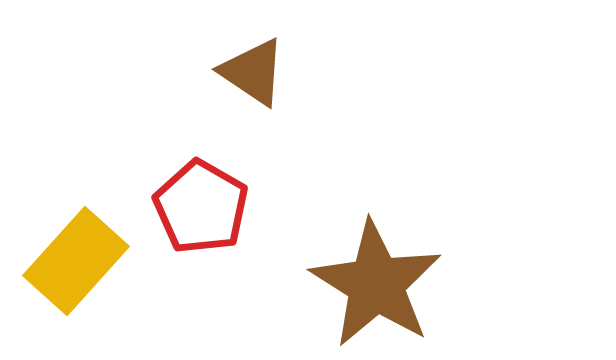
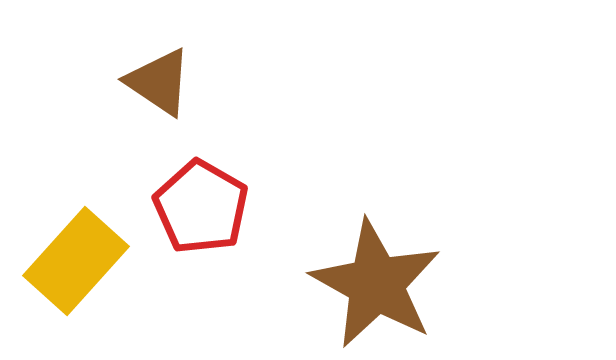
brown triangle: moved 94 px left, 10 px down
brown star: rotated 3 degrees counterclockwise
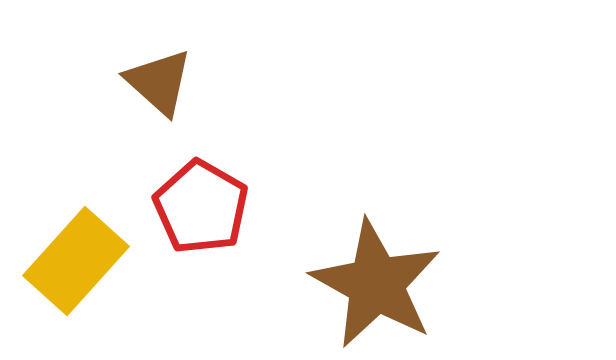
brown triangle: rotated 8 degrees clockwise
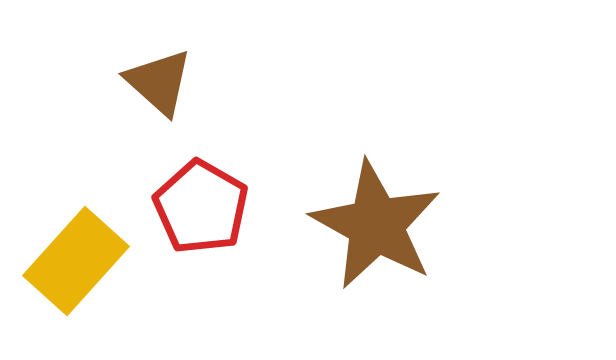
brown star: moved 59 px up
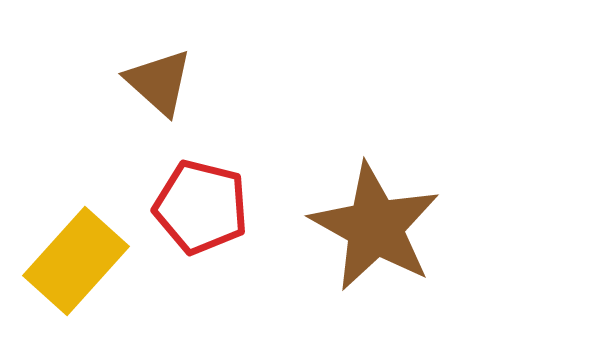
red pentagon: rotated 16 degrees counterclockwise
brown star: moved 1 px left, 2 px down
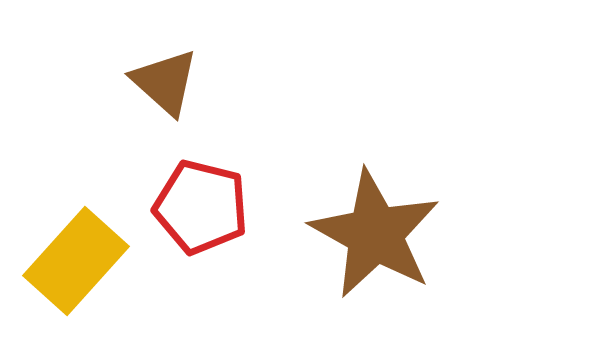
brown triangle: moved 6 px right
brown star: moved 7 px down
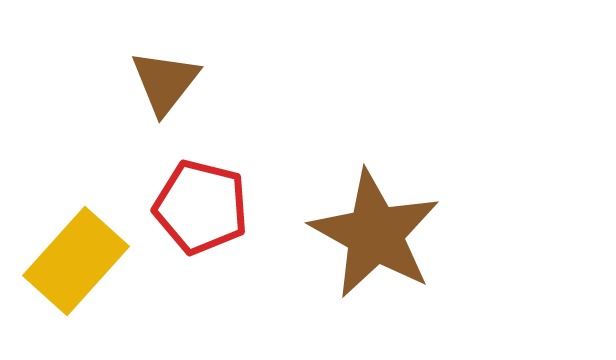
brown triangle: rotated 26 degrees clockwise
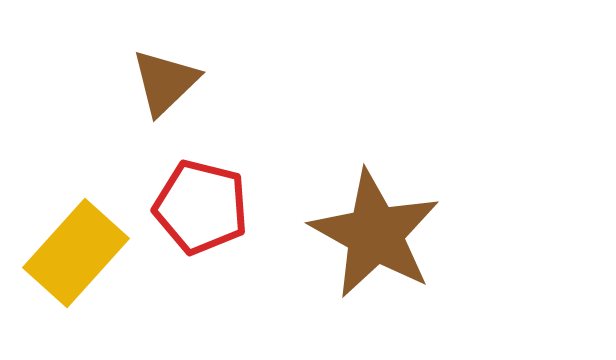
brown triangle: rotated 8 degrees clockwise
yellow rectangle: moved 8 px up
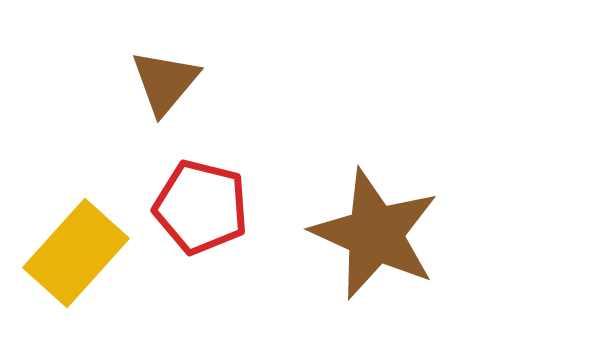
brown triangle: rotated 6 degrees counterclockwise
brown star: rotated 5 degrees counterclockwise
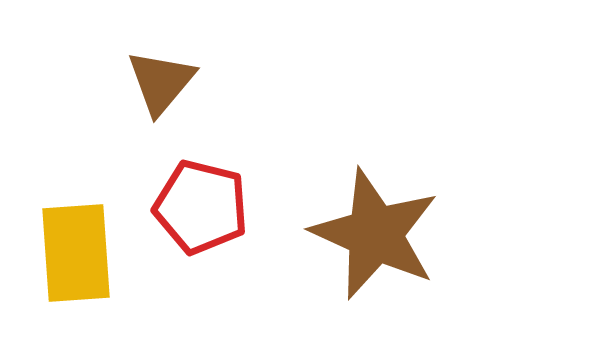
brown triangle: moved 4 px left
yellow rectangle: rotated 46 degrees counterclockwise
